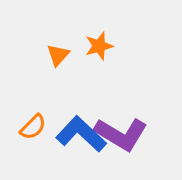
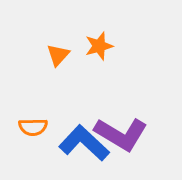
orange semicircle: rotated 44 degrees clockwise
blue L-shape: moved 3 px right, 9 px down
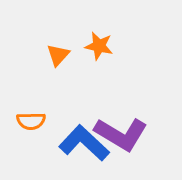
orange star: rotated 28 degrees clockwise
orange semicircle: moved 2 px left, 6 px up
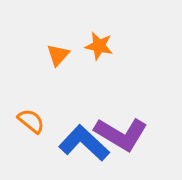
orange semicircle: rotated 140 degrees counterclockwise
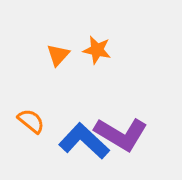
orange star: moved 2 px left, 4 px down
blue L-shape: moved 2 px up
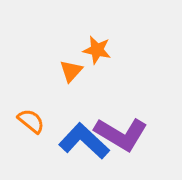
orange triangle: moved 13 px right, 16 px down
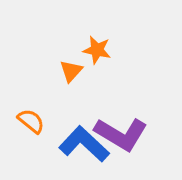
blue L-shape: moved 3 px down
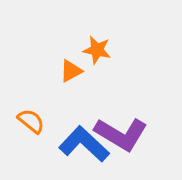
orange triangle: rotated 20 degrees clockwise
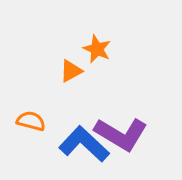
orange star: moved 1 px up; rotated 12 degrees clockwise
orange semicircle: rotated 24 degrees counterclockwise
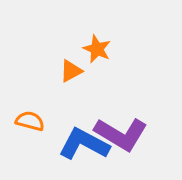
orange semicircle: moved 1 px left
blue L-shape: rotated 15 degrees counterclockwise
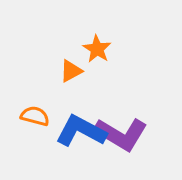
orange star: rotated 8 degrees clockwise
orange semicircle: moved 5 px right, 5 px up
blue L-shape: moved 3 px left, 13 px up
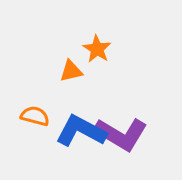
orange triangle: rotated 15 degrees clockwise
